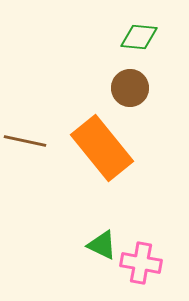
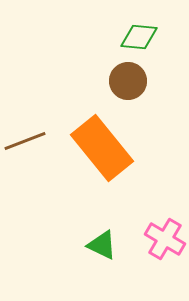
brown circle: moved 2 px left, 7 px up
brown line: rotated 33 degrees counterclockwise
pink cross: moved 24 px right, 24 px up; rotated 21 degrees clockwise
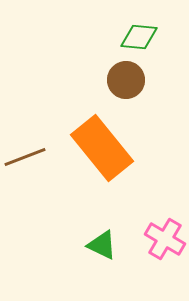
brown circle: moved 2 px left, 1 px up
brown line: moved 16 px down
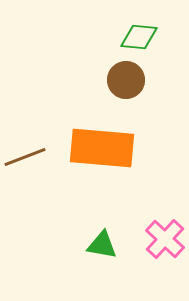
orange rectangle: rotated 46 degrees counterclockwise
pink cross: rotated 12 degrees clockwise
green triangle: rotated 16 degrees counterclockwise
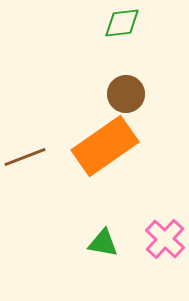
green diamond: moved 17 px left, 14 px up; rotated 12 degrees counterclockwise
brown circle: moved 14 px down
orange rectangle: moved 3 px right, 2 px up; rotated 40 degrees counterclockwise
green triangle: moved 1 px right, 2 px up
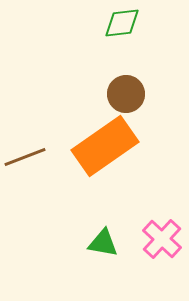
pink cross: moved 3 px left
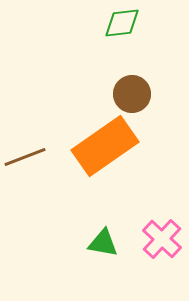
brown circle: moved 6 px right
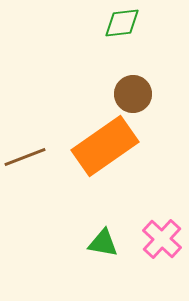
brown circle: moved 1 px right
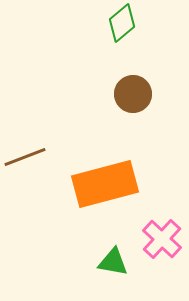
green diamond: rotated 33 degrees counterclockwise
orange rectangle: moved 38 px down; rotated 20 degrees clockwise
green triangle: moved 10 px right, 19 px down
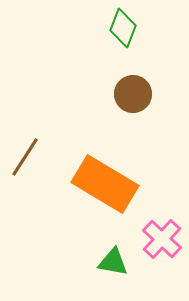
green diamond: moved 1 px right, 5 px down; rotated 30 degrees counterclockwise
brown line: rotated 36 degrees counterclockwise
orange rectangle: rotated 46 degrees clockwise
